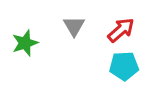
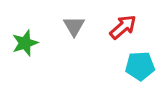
red arrow: moved 2 px right, 3 px up
cyan pentagon: moved 16 px right
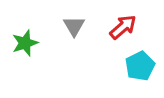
cyan pentagon: rotated 24 degrees counterclockwise
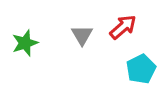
gray triangle: moved 8 px right, 9 px down
cyan pentagon: moved 1 px right, 3 px down
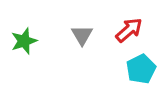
red arrow: moved 6 px right, 3 px down
green star: moved 1 px left, 2 px up
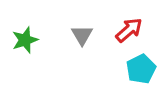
green star: moved 1 px right, 1 px up
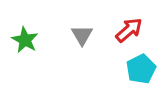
green star: rotated 24 degrees counterclockwise
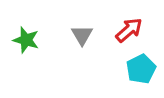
green star: moved 1 px right; rotated 12 degrees counterclockwise
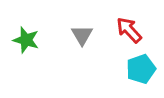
red arrow: rotated 92 degrees counterclockwise
cyan pentagon: rotated 8 degrees clockwise
